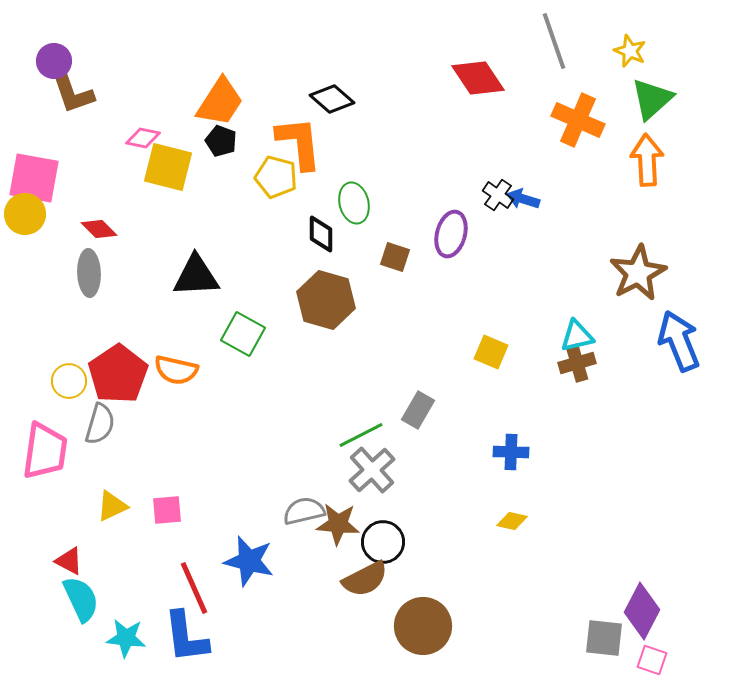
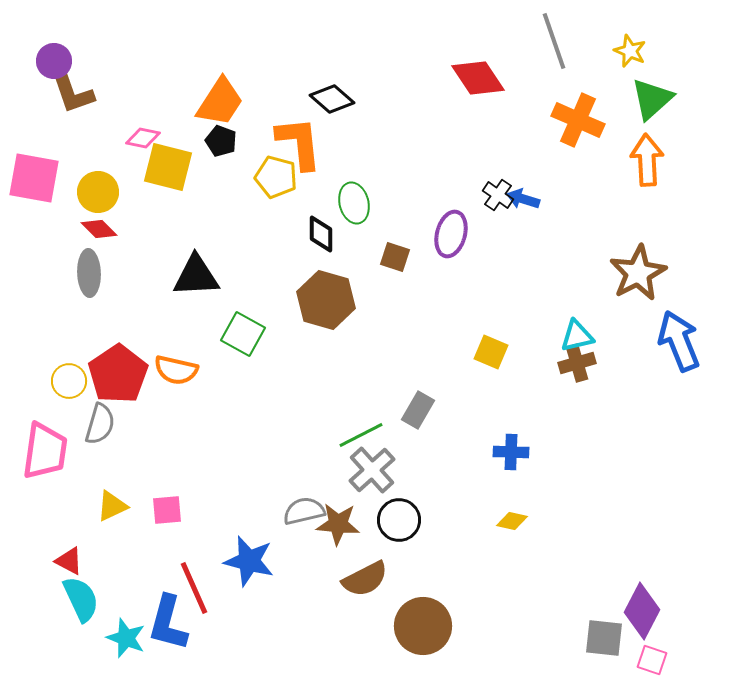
yellow circle at (25, 214): moved 73 px right, 22 px up
black circle at (383, 542): moved 16 px right, 22 px up
blue L-shape at (186, 637): moved 18 px left, 14 px up; rotated 22 degrees clockwise
cyan star at (126, 638): rotated 15 degrees clockwise
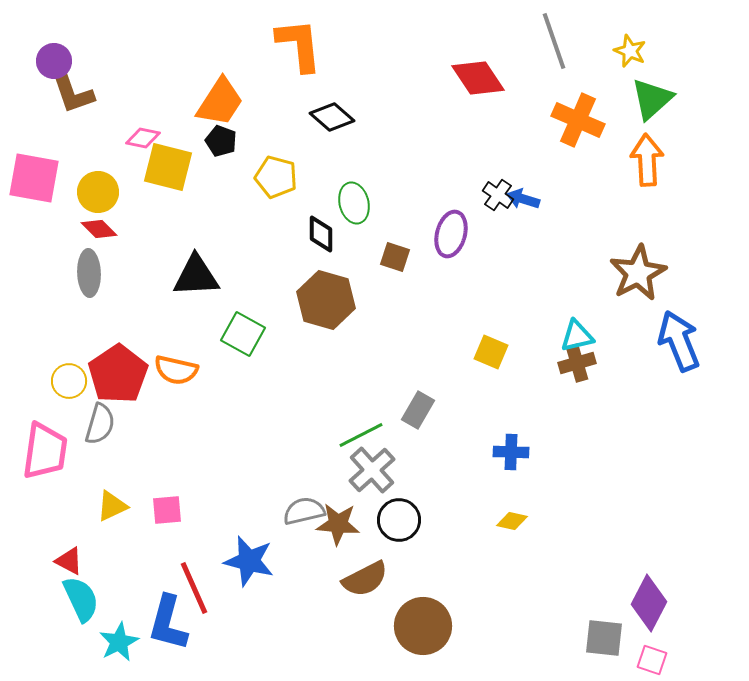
black diamond at (332, 99): moved 18 px down
orange L-shape at (299, 143): moved 98 px up
purple diamond at (642, 611): moved 7 px right, 8 px up
cyan star at (126, 638): moved 7 px left, 4 px down; rotated 24 degrees clockwise
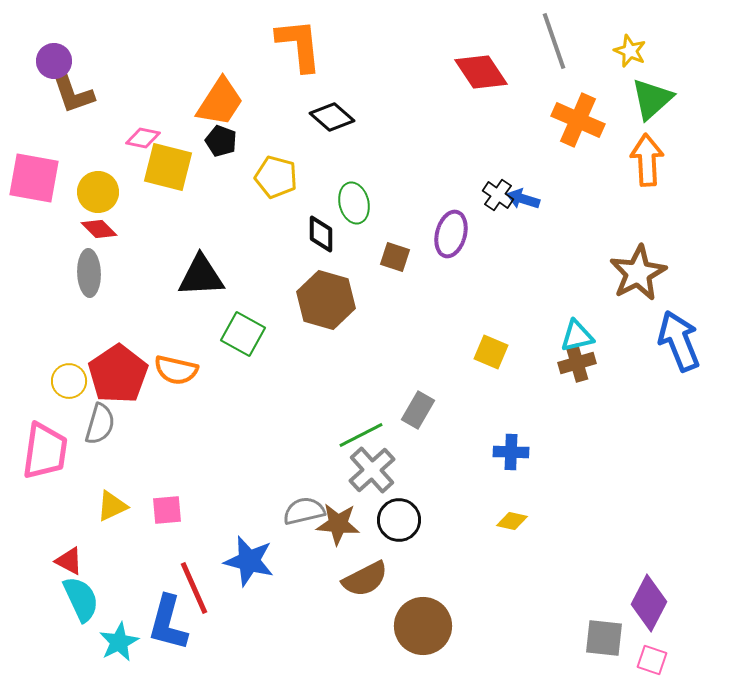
red diamond at (478, 78): moved 3 px right, 6 px up
black triangle at (196, 276): moved 5 px right
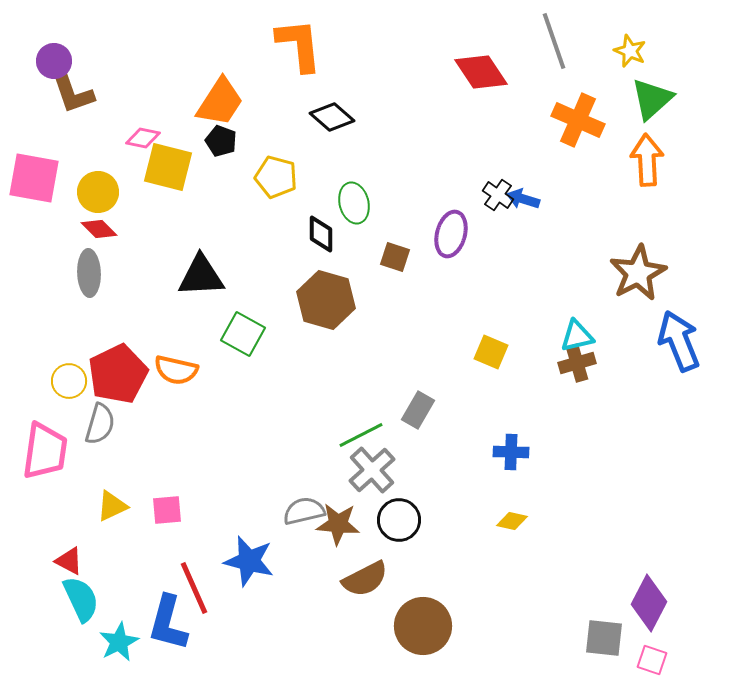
red pentagon at (118, 374): rotated 8 degrees clockwise
